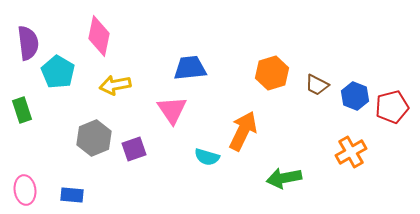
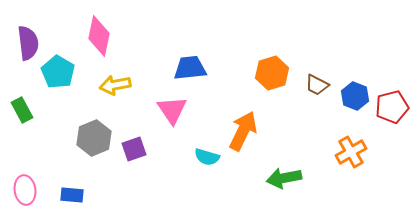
green rectangle: rotated 10 degrees counterclockwise
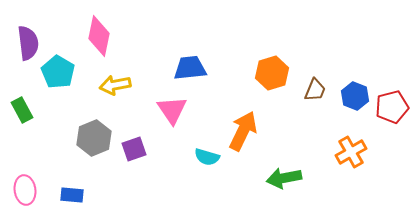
brown trapezoid: moved 2 px left, 5 px down; rotated 95 degrees counterclockwise
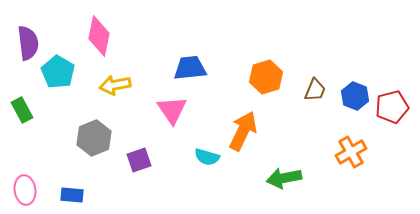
orange hexagon: moved 6 px left, 4 px down
purple square: moved 5 px right, 11 px down
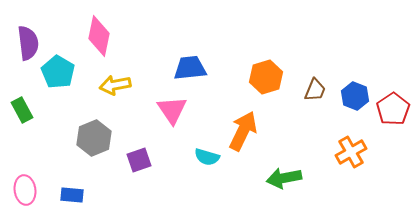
red pentagon: moved 1 px right, 2 px down; rotated 20 degrees counterclockwise
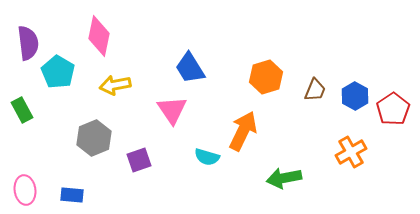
blue trapezoid: rotated 116 degrees counterclockwise
blue hexagon: rotated 8 degrees clockwise
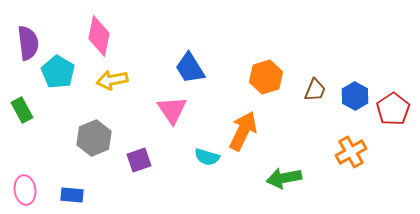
yellow arrow: moved 3 px left, 5 px up
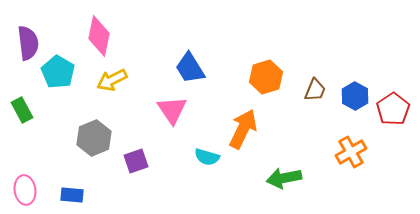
yellow arrow: rotated 16 degrees counterclockwise
orange arrow: moved 2 px up
purple square: moved 3 px left, 1 px down
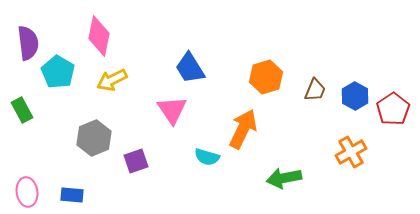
pink ellipse: moved 2 px right, 2 px down
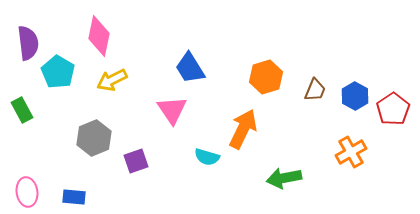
blue rectangle: moved 2 px right, 2 px down
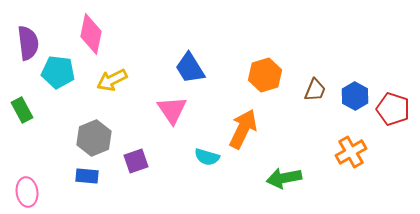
pink diamond: moved 8 px left, 2 px up
cyan pentagon: rotated 24 degrees counterclockwise
orange hexagon: moved 1 px left, 2 px up
red pentagon: rotated 20 degrees counterclockwise
blue rectangle: moved 13 px right, 21 px up
